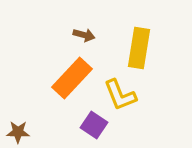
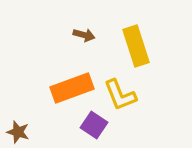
yellow rectangle: moved 3 px left, 2 px up; rotated 27 degrees counterclockwise
orange rectangle: moved 10 px down; rotated 27 degrees clockwise
brown star: rotated 15 degrees clockwise
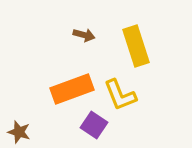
orange rectangle: moved 1 px down
brown star: moved 1 px right
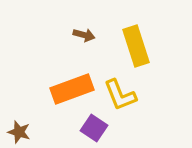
purple square: moved 3 px down
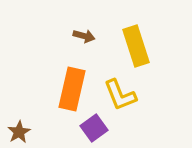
brown arrow: moved 1 px down
orange rectangle: rotated 57 degrees counterclockwise
purple square: rotated 20 degrees clockwise
brown star: rotated 25 degrees clockwise
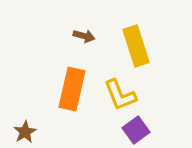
purple square: moved 42 px right, 2 px down
brown star: moved 6 px right
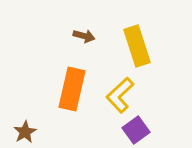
yellow rectangle: moved 1 px right
yellow L-shape: rotated 69 degrees clockwise
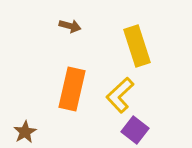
brown arrow: moved 14 px left, 10 px up
purple square: moved 1 px left; rotated 16 degrees counterclockwise
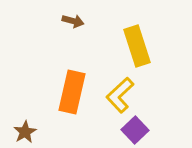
brown arrow: moved 3 px right, 5 px up
orange rectangle: moved 3 px down
purple square: rotated 8 degrees clockwise
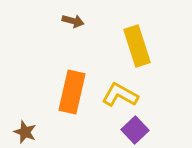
yellow L-shape: rotated 72 degrees clockwise
brown star: rotated 20 degrees counterclockwise
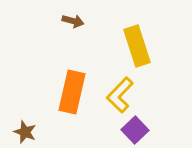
yellow L-shape: rotated 75 degrees counterclockwise
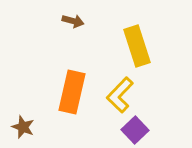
brown star: moved 2 px left, 5 px up
